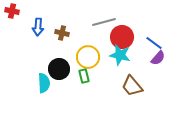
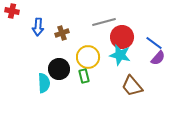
brown cross: rotated 32 degrees counterclockwise
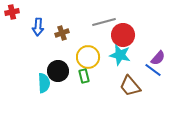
red cross: moved 1 px down; rotated 24 degrees counterclockwise
red circle: moved 1 px right, 2 px up
blue line: moved 1 px left, 27 px down
black circle: moved 1 px left, 2 px down
brown trapezoid: moved 2 px left
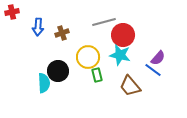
green rectangle: moved 13 px right, 1 px up
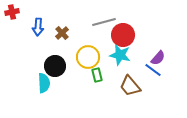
brown cross: rotated 24 degrees counterclockwise
black circle: moved 3 px left, 5 px up
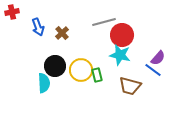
blue arrow: rotated 24 degrees counterclockwise
red circle: moved 1 px left
yellow circle: moved 7 px left, 13 px down
brown trapezoid: rotated 35 degrees counterclockwise
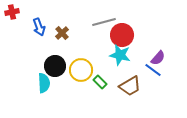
blue arrow: moved 1 px right
green rectangle: moved 3 px right, 7 px down; rotated 32 degrees counterclockwise
brown trapezoid: rotated 45 degrees counterclockwise
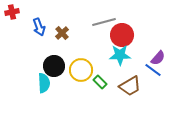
cyan star: rotated 15 degrees counterclockwise
black circle: moved 1 px left
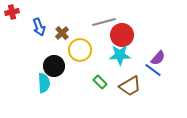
yellow circle: moved 1 px left, 20 px up
